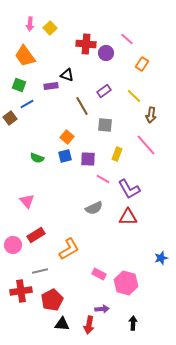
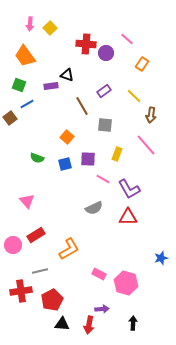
blue square at (65, 156): moved 8 px down
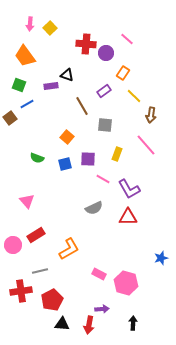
orange rectangle at (142, 64): moved 19 px left, 9 px down
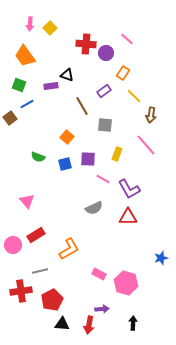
green semicircle at (37, 158): moved 1 px right, 1 px up
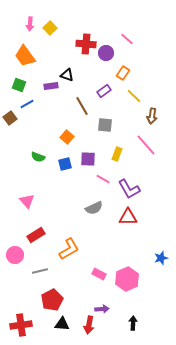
brown arrow at (151, 115): moved 1 px right, 1 px down
pink circle at (13, 245): moved 2 px right, 10 px down
pink hexagon at (126, 283): moved 1 px right, 4 px up; rotated 20 degrees clockwise
red cross at (21, 291): moved 34 px down
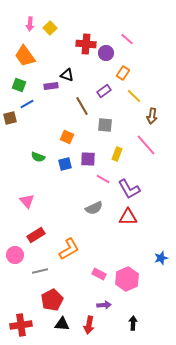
brown square at (10, 118): rotated 24 degrees clockwise
orange square at (67, 137): rotated 16 degrees counterclockwise
purple arrow at (102, 309): moved 2 px right, 4 px up
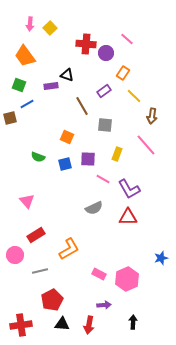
black arrow at (133, 323): moved 1 px up
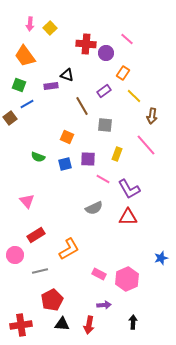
brown square at (10, 118): rotated 24 degrees counterclockwise
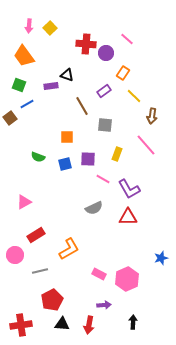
pink arrow at (30, 24): moved 1 px left, 2 px down
orange trapezoid at (25, 56): moved 1 px left
orange square at (67, 137): rotated 24 degrees counterclockwise
pink triangle at (27, 201): moved 3 px left, 1 px down; rotated 42 degrees clockwise
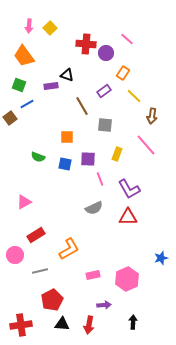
blue square at (65, 164): rotated 24 degrees clockwise
pink line at (103, 179): moved 3 px left; rotated 40 degrees clockwise
pink rectangle at (99, 274): moved 6 px left, 1 px down; rotated 40 degrees counterclockwise
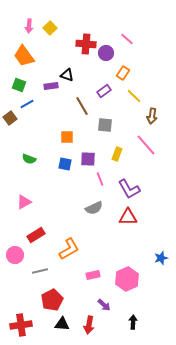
green semicircle at (38, 157): moved 9 px left, 2 px down
purple arrow at (104, 305): rotated 48 degrees clockwise
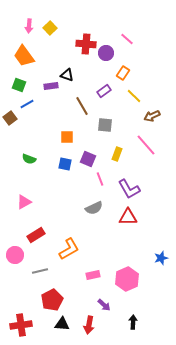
brown arrow at (152, 116): rotated 56 degrees clockwise
purple square at (88, 159): rotated 21 degrees clockwise
